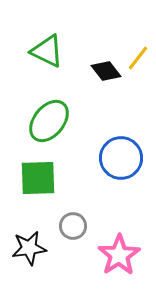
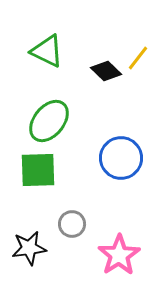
black diamond: rotated 8 degrees counterclockwise
green square: moved 8 px up
gray circle: moved 1 px left, 2 px up
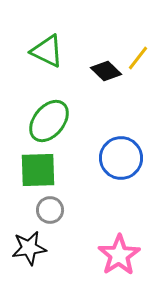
gray circle: moved 22 px left, 14 px up
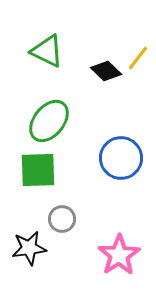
gray circle: moved 12 px right, 9 px down
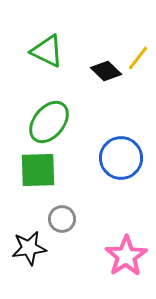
green ellipse: moved 1 px down
pink star: moved 7 px right, 1 px down
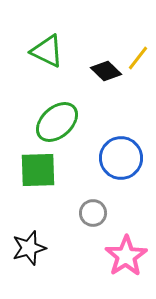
green ellipse: moved 8 px right; rotated 9 degrees clockwise
gray circle: moved 31 px right, 6 px up
black star: rotated 8 degrees counterclockwise
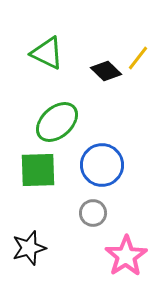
green triangle: moved 2 px down
blue circle: moved 19 px left, 7 px down
